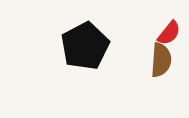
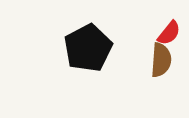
black pentagon: moved 3 px right, 2 px down
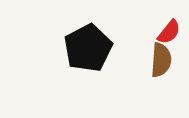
red semicircle: moved 1 px up
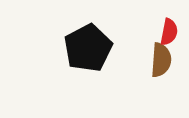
red semicircle: rotated 28 degrees counterclockwise
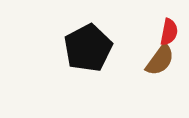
brown semicircle: moved 1 px left; rotated 32 degrees clockwise
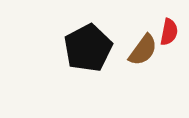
brown semicircle: moved 17 px left, 10 px up
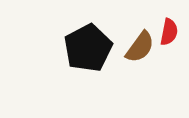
brown semicircle: moved 3 px left, 3 px up
